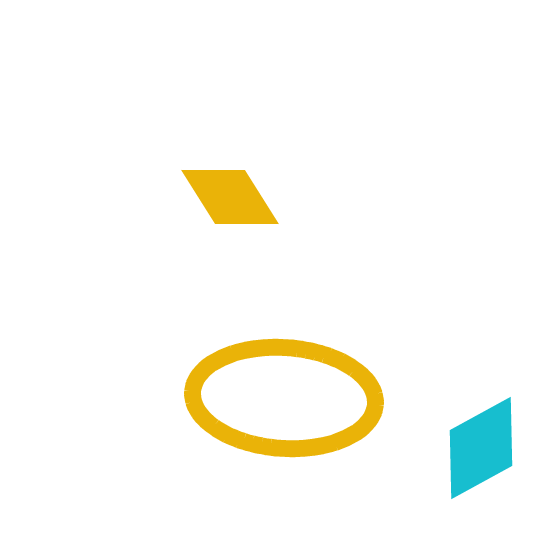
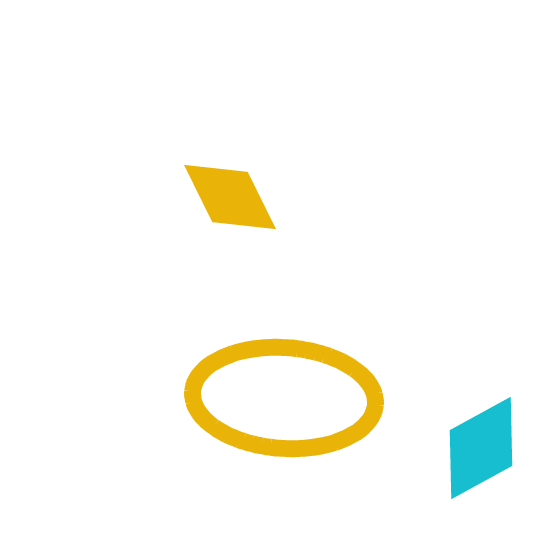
yellow diamond: rotated 6 degrees clockwise
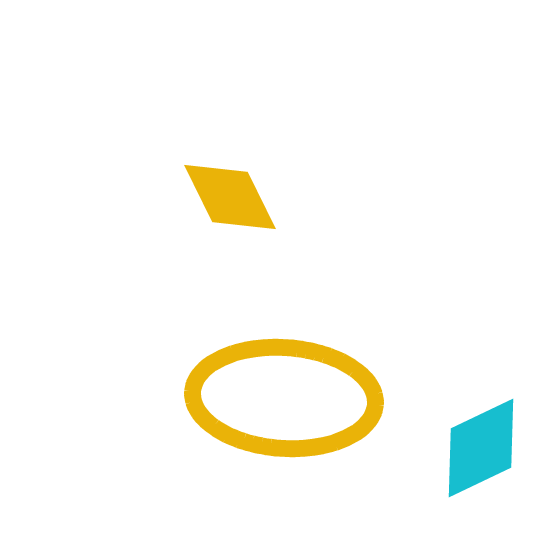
cyan diamond: rotated 3 degrees clockwise
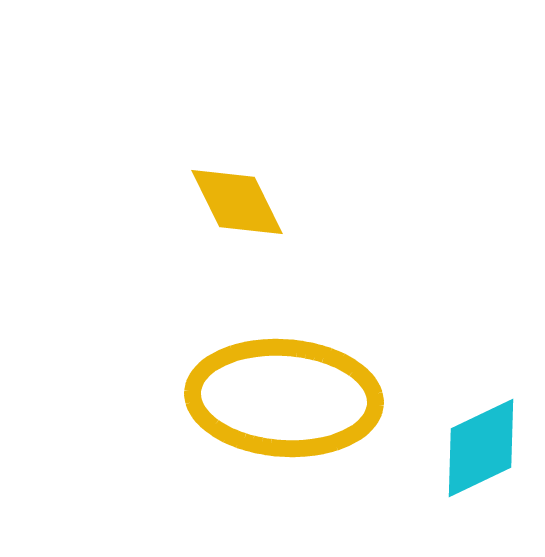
yellow diamond: moved 7 px right, 5 px down
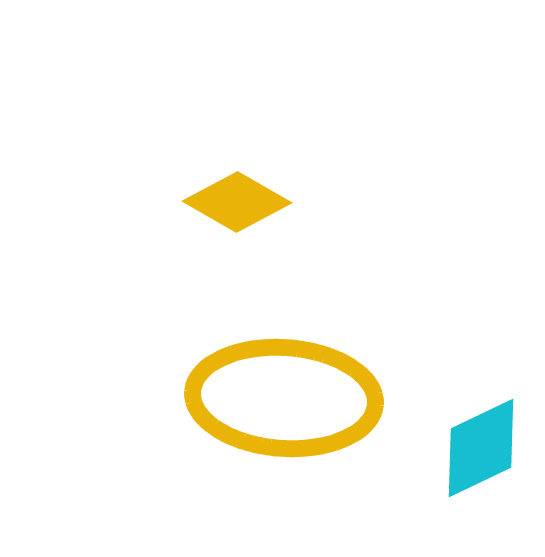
yellow diamond: rotated 34 degrees counterclockwise
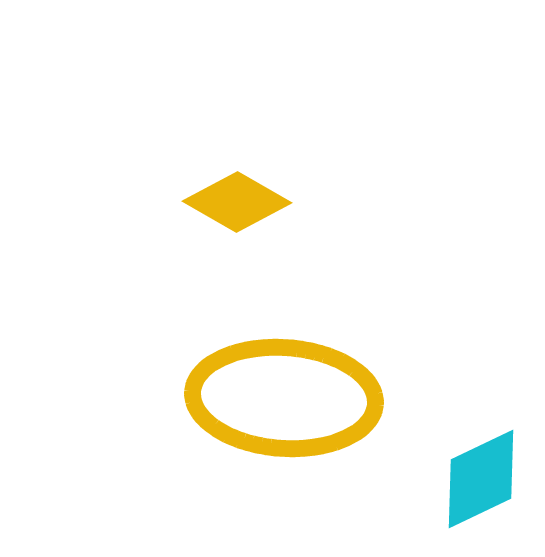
cyan diamond: moved 31 px down
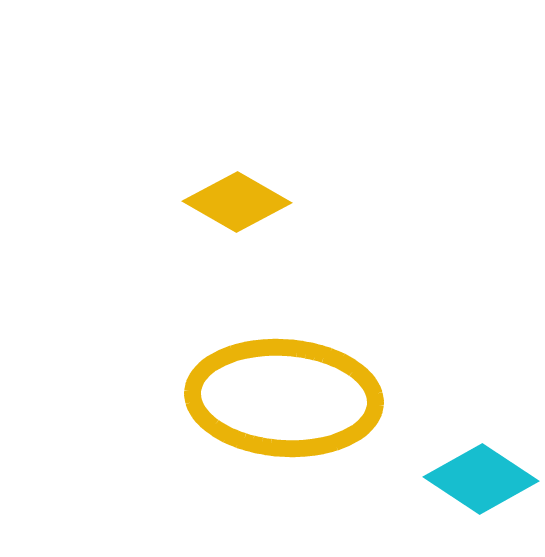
cyan diamond: rotated 59 degrees clockwise
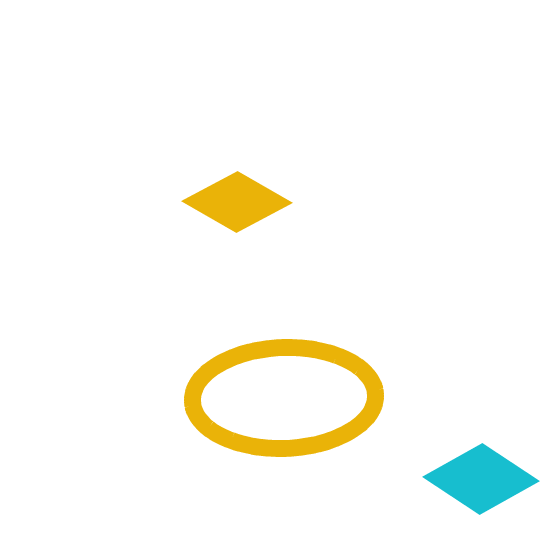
yellow ellipse: rotated 6 degrees counterclockwise
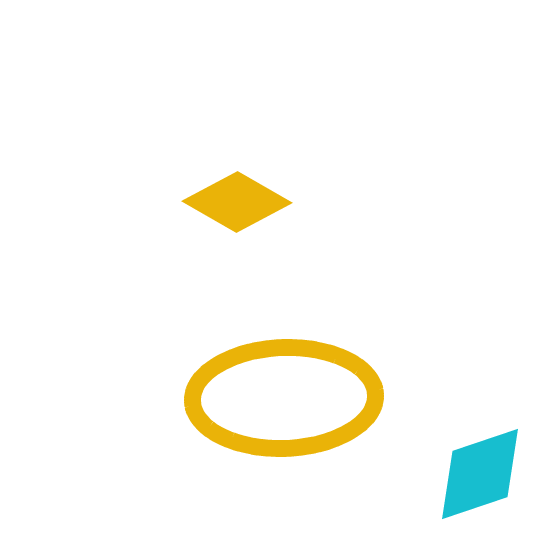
cyan diamond: moved 1 px left, 5 px up; rotated 52 degrees counterclockwise
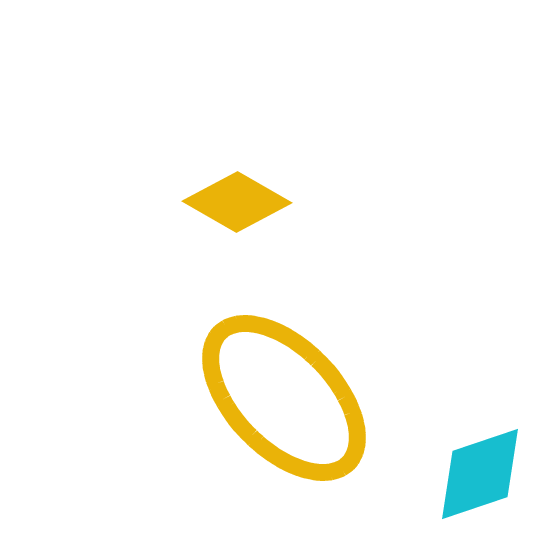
yellow ellipse: rotated 48 degrees clockwise
